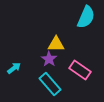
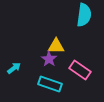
cyan semicircle: moved 2 px left, 2 px up; rotated 15 degrees counterclockwise
yellow triangle: moved 2 px down
cyan rectangle: rotated 30 degrees counterclockwise
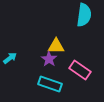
cyan arrow: moved 4 px left, 10 px up
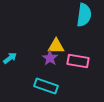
purple star: moved 1 px right, 1 px up
pink rectangle: moved 2 px left, 9 px up; rotated 25 degrees counterclockwise
cyan rectangle: moved 4 px left, 2 px down
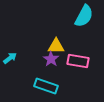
cyan semicircle: moved 1 px down; rotated 20 degrees clockwise
purple star: moved 1 px right, 1 px down
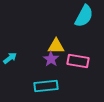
cyan rectangle: rotated 25 degrees counterclockwise
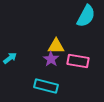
cyan semicircle: moved 2 px right
cyan rectangle: rotated 20 degrees clockwise
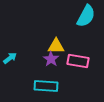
cyan rectangle: rotated 10 degrees counterclockwise
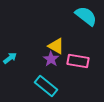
cyan semicircle: rotated 80 degrees counterclockwise
yellow triangle: rotated 30 degrees clockwise
cyan rectangle: rotated 35 degrees clockwise
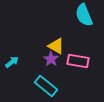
cyan semicircle: moved 2 px left, 1 px up; rotated 150 degrees counterclockwise
cyan arrow: moved 2 px right, 4 px down
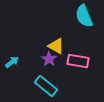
cyan semicircle: moved 1 px down
purple star: moved 2 px left
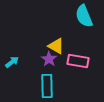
cyan rectangle: moved 1 px right; rotated 50 degrees clockwise
